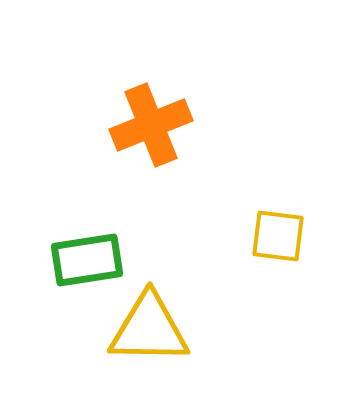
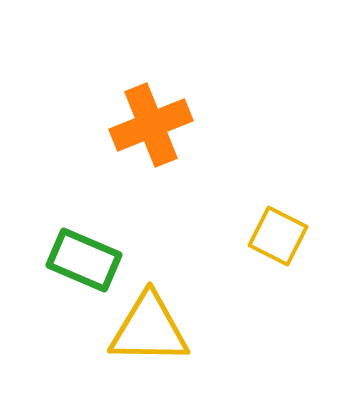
yellow square: rotated 20 degrees clockwise
green rectangle: moved 3 px left; rotated 32 degrees clockwise
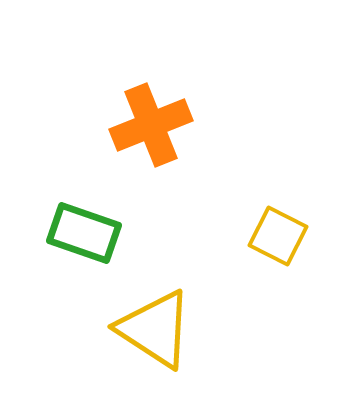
green rectangle: moved 27 px up; rotated 4 degrees counterclockwise
yellow triangle: moved 6 px right; rotated 32 degrees clockwise
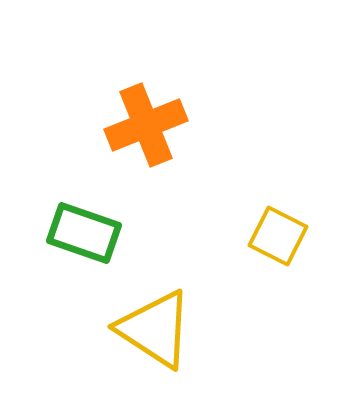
orange cross: moved 5 px left
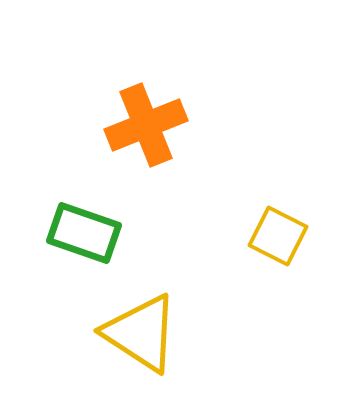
yellow triangle: moved 14 px left, 4 px down
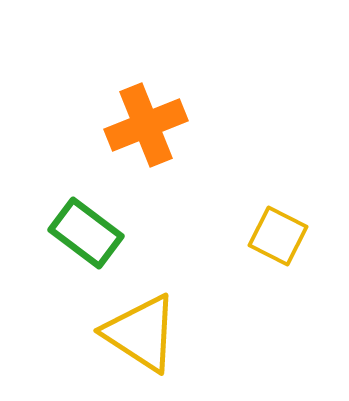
green rectangle: moved 2 px right; rotated 18 degrees clockwise
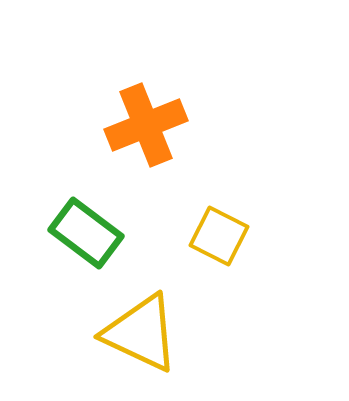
yellow square: moved 59 px left
yellow triangle: rotated 8 degrees counterclockwise
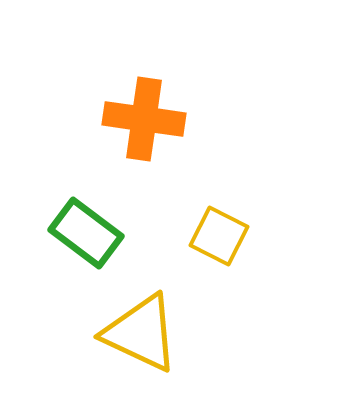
orange cross: moved 2 px left, 6 px up; rotated 30 degrees clockwise
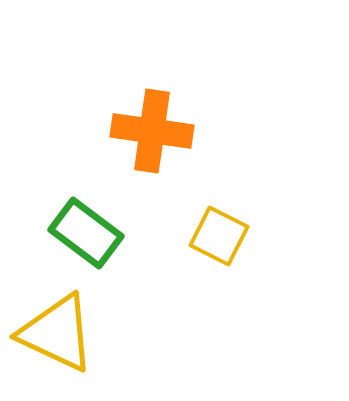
orange cross: moved 8 px right, 12 px down
yellow triangle: moved 84 px left
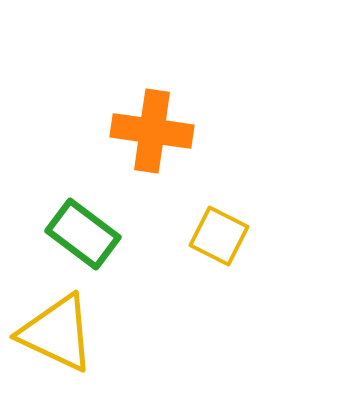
green rectangle: moved 3 px left, 1 px down
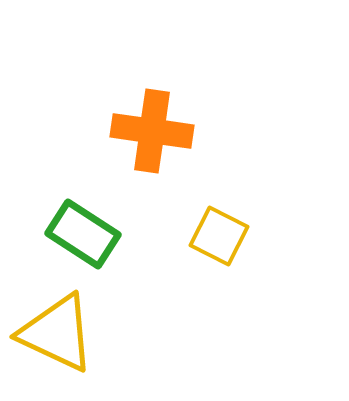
green rectangle: rotated 4 degrees counterclockwise
